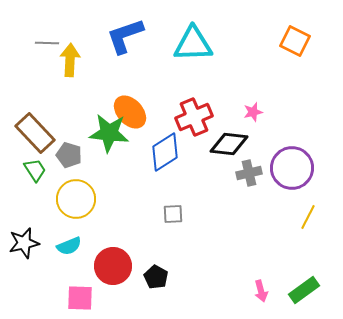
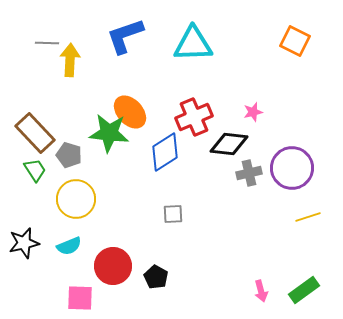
yellow line: rotated 45 degrees clockwise
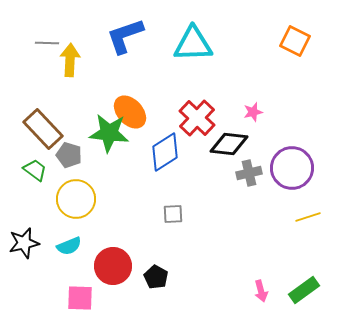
red cross: moved 3 px right, 1 px down; rotated 24 degrees counterclockwise
brown rectangle: moved 8 px right, 4 px up
green trapezoid: rotated 20 degrees counterclockwise
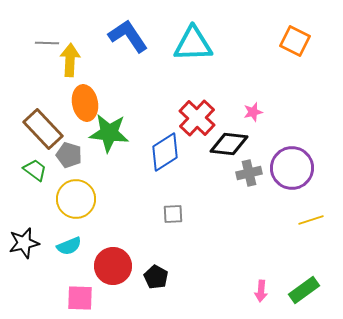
blue L-shape: moved 3 px right; rotated 75 degrees clockwise
orange ellipse: moved 45 px left, 9 px up; rotated 32 degrees clockwise
yellow line: moved 3 px right, 3 px down
pink arrow: rotated 20 degrees clockwise
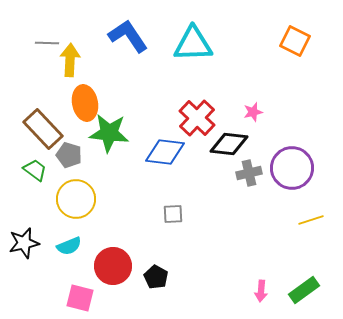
blue diamond: rotated 39 degrees clockwise
pink square: rotated 12 degrees clockwise
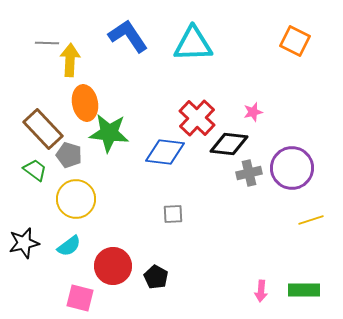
cyan semicircle: rotated 15 degrees counterclockwise
green rectangle: rotated 36 degrees clockwise
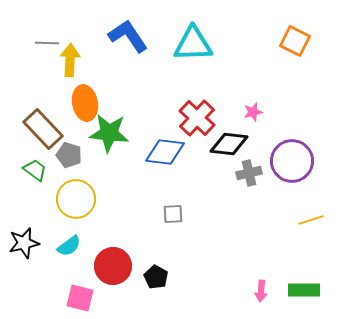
purple circle: moved 7 px up
